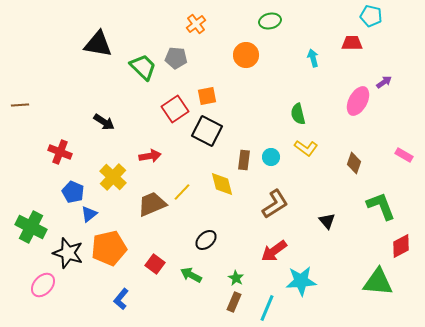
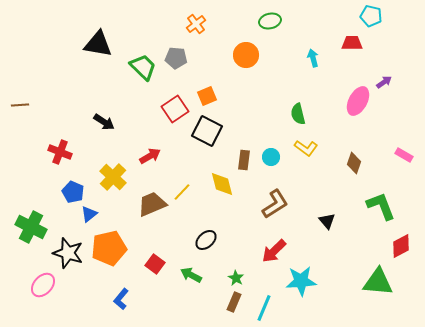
orange square at (207, 96): rotated 12 degrees counterclockwise
red arrow at (150, 156): rotated 20 degrees counterclockwise
red arrow at (274, 251): rotated 8 degrees counterclockwise
cyan line at (267, 308): moved 3 px left
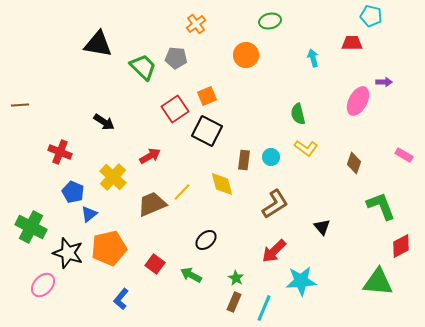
purple arrow at (384, 82): rotated 35 degrees clockwise
black triangle at (327, 221): moved 5 px left, 6 px down
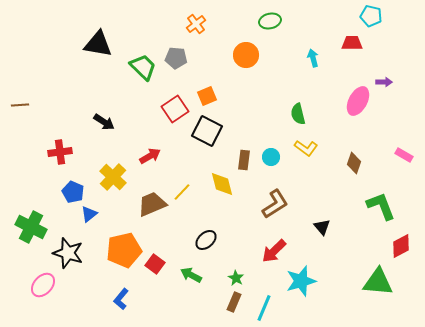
red cross at (60, 152): rotated 30 degrees counterclockwise
orange pentagon at (109, 248): moved 15 px right, 2 px down
cyan star at (301, 281): rotated 12 degrees counterclockwise
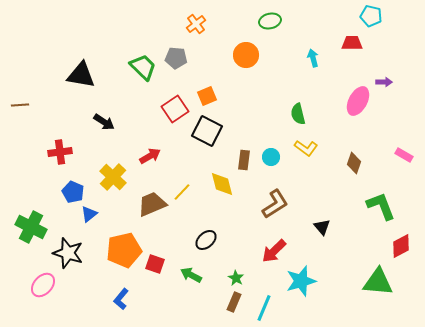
black triangle at (98, 44): moved 17 px left, 31 px down
red square at (155, 264): rotated 18 degrees counterclockwise
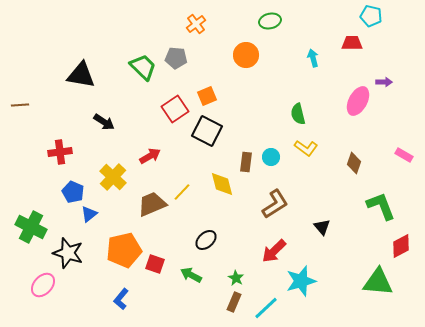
brown rectangle at (244, 160): moved 2 px right, 2 px down
cyan line at (264, 308): moved 2 px right; rotated 24 degrees clockwise
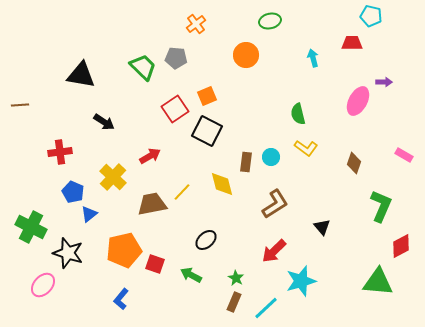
brown trapezoid at (152, 204): rotated 12 degrees clockwise
green L-shape at (381, 206): rotated 44 degrees clockwise
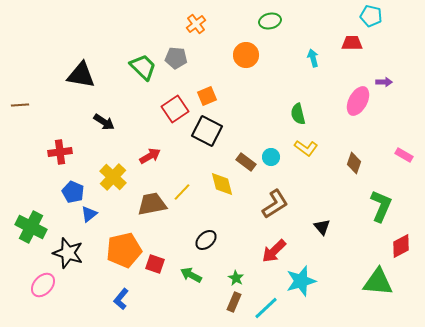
brown rectangle at (246, 162): rotated 60 degrees counterclockwise
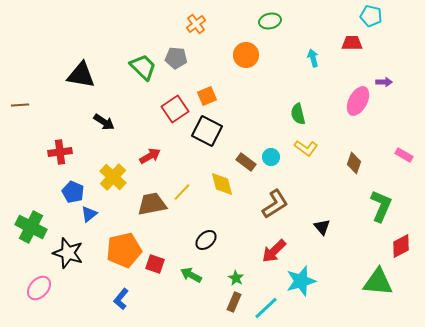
pink ellipse at (43, 285): moved 4 px left, 3 px down
